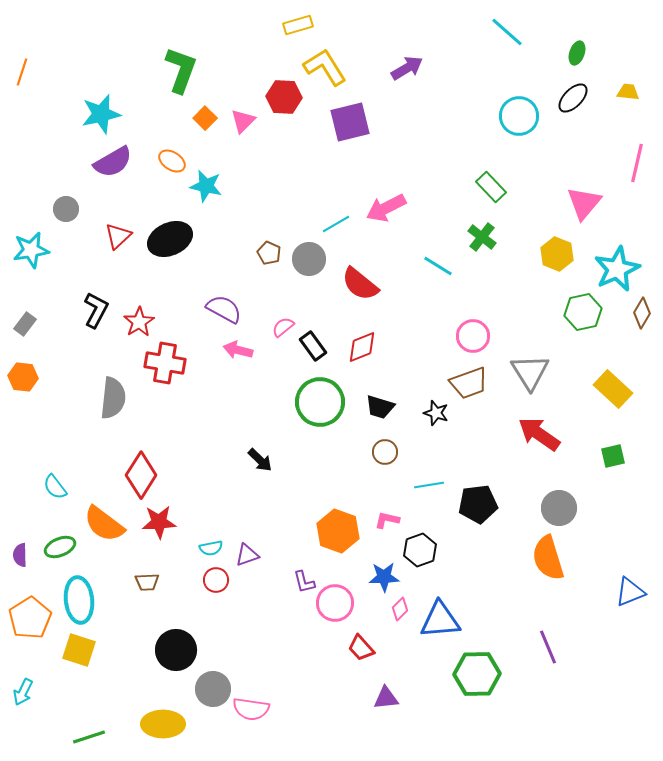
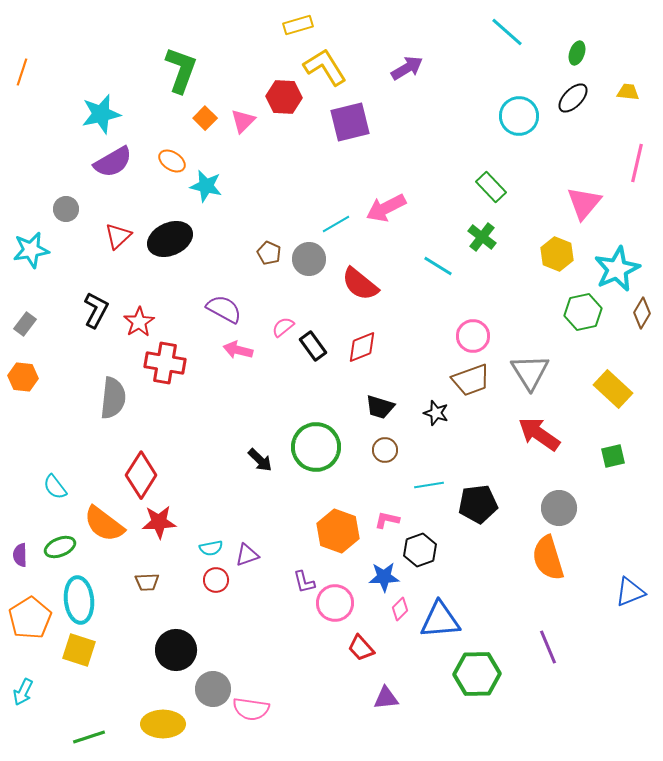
brown trapezoid at (469, 383): moved 2 px right, 3 px up
green circle at (320, 402): moved 4 px left, 45 px down
brown circle at (385, 452): moved 2 px up
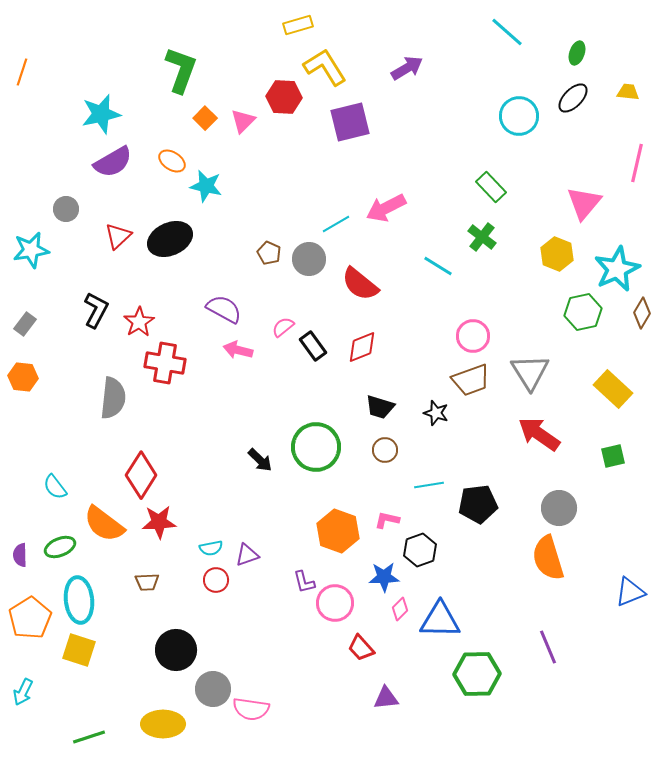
blue triangle at (440, 620): rotated 6 degrees clockwise
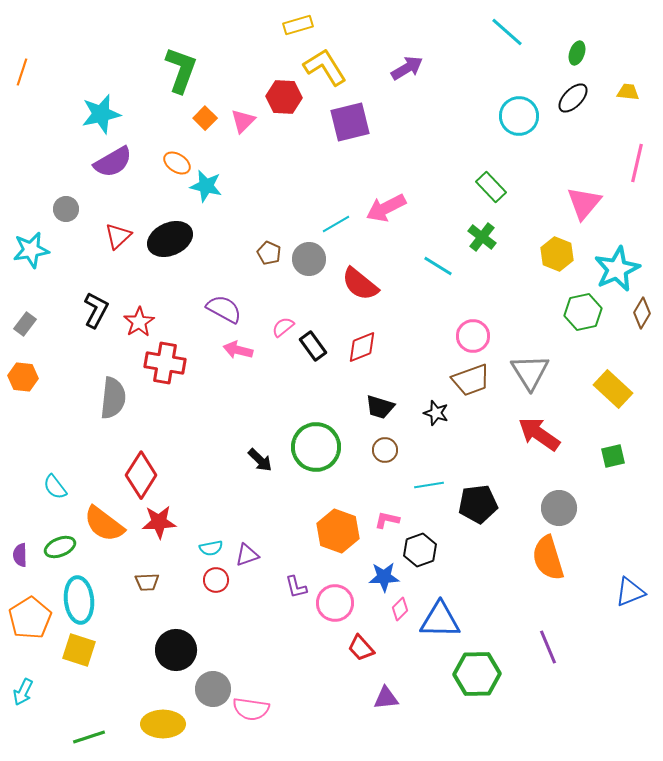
orange ellipse at (172, 161): moved 5 px right, 2 px down
purple L-shape at (304, 582): moved 8 px left, 5 px down
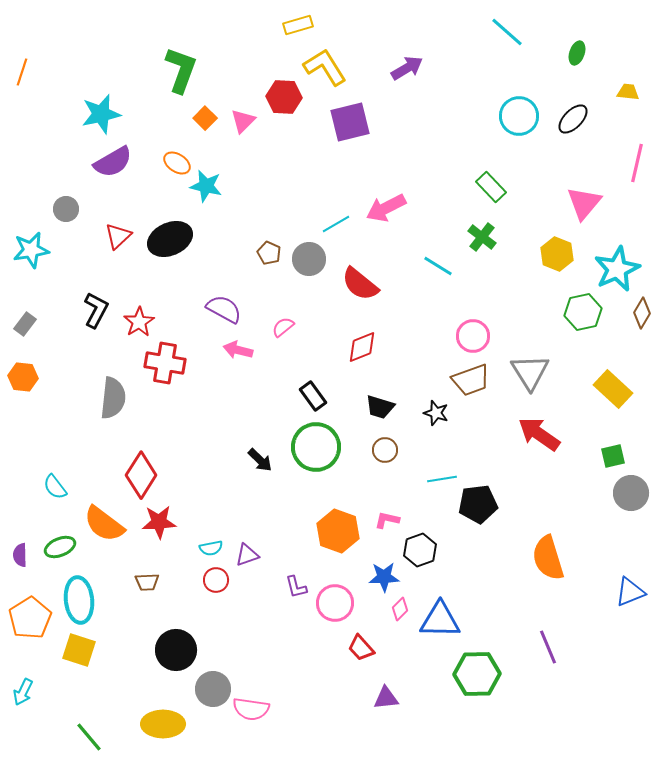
black ellipse at (573, 98): moved 21 px down
black rectangle at (313, 346): moved 50 px down
cyan line at (429, 485): moved 13 px right, 6 px up
gray circle at (559, 508): moved 72 px right, 15 px up
green line at (89, 737): rotated 68 degrees clockwise
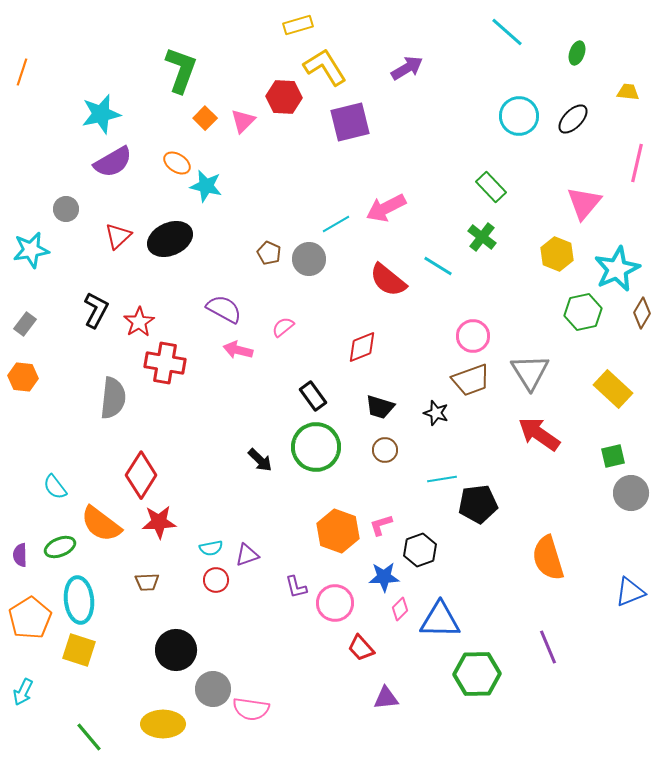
red semicircle at (360, 284): moved 28 px right, 4 px up
pink L-shape at (387, 520): moved 6 px left, 5 px down; rotated 30 degrees counterclockwise
orange semicircle at (104, 524): moved 3 px left
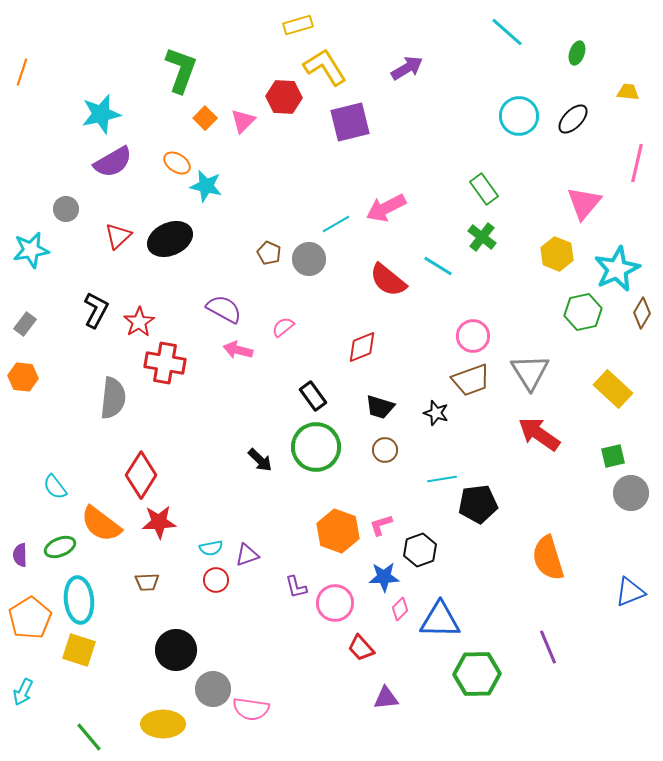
green rectangle at (491, 187): moved 7 px left, 2 px down; rotated 8 degrees clockwise
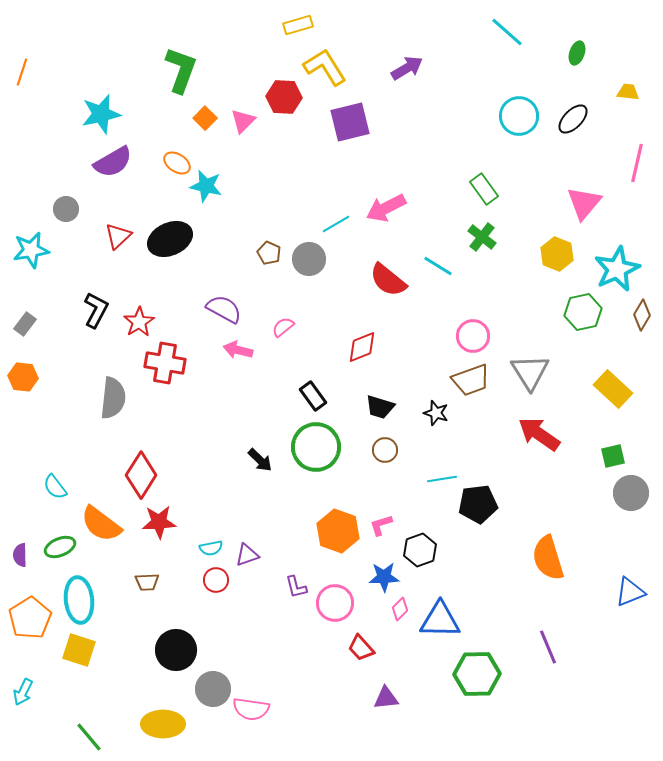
brown diamond at (642, 313): moved 2 px down
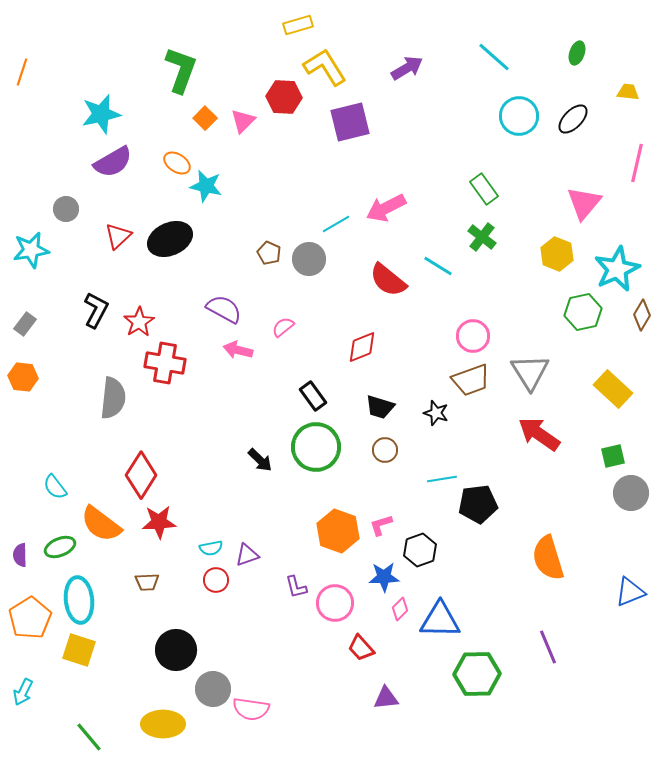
cyan line at (507, 32): moved 13 px left, 25 px down
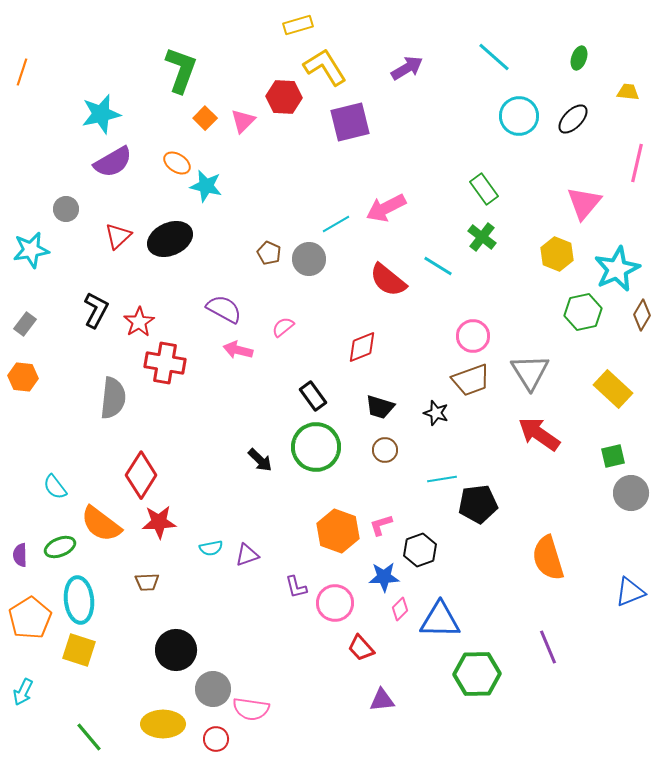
green ellipse at (577, 53): moved 2 px right, 5 px down
red circle at (216, 580): moved 159 px down
purple triangle at (386, 698): moved 4 px left, 2 px down
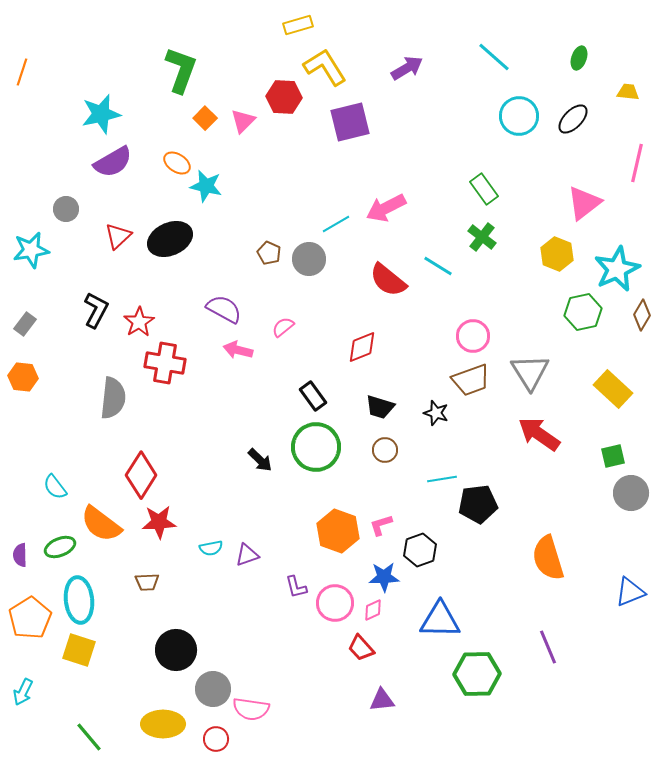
pink triangle at (584, 203): rotated 12 degrees clockwise
pink diamond at (400, 609): moved 27 px left, 1 px down; rotated 20 degrees clockwise
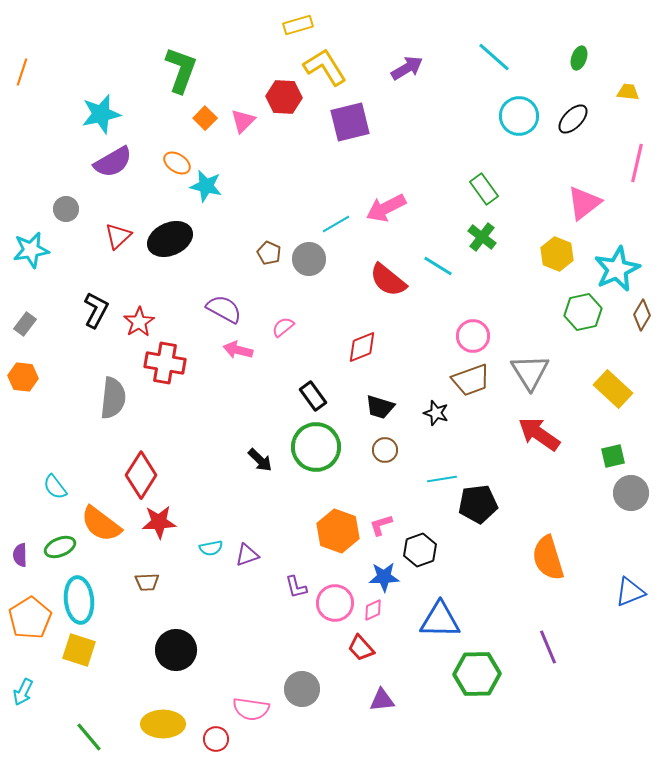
gray circle at (213, 689): moved 89 px right
